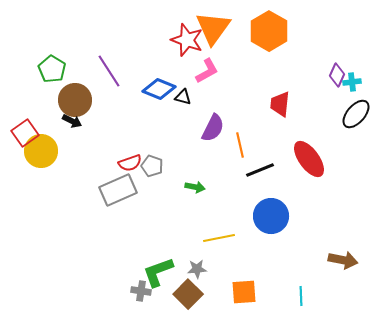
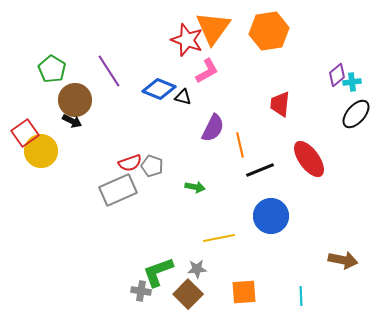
orange hexagon: rotated 21 degrees clockwise
purple diamond: rotated 25 degrees clockwise
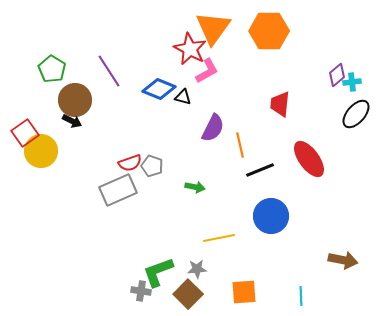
orange hexagon: rotated 9 degrees clockwise
red star: moved 3 px right, 9 px down; rotated 8 degrees clockwise
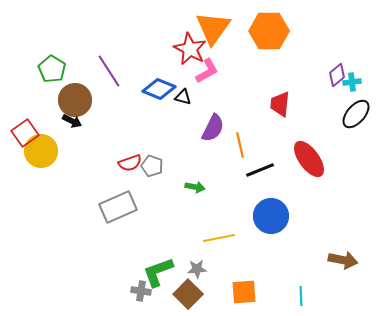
gray rectangle: moved 17 px down
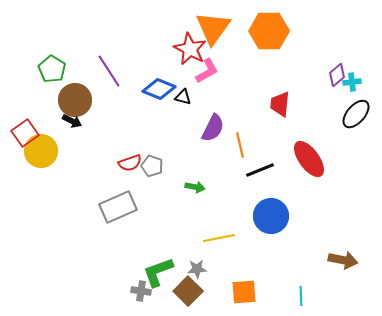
brown square: moved 3 px up
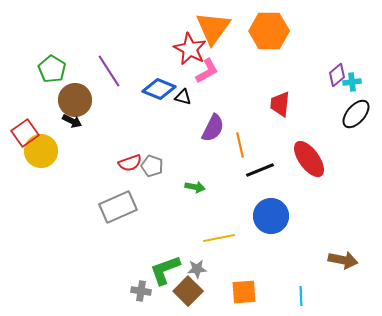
green L-shape: moved 7 px right, 2 px up
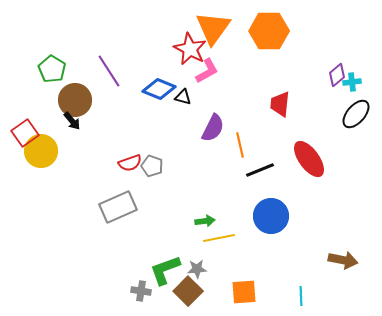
black arrow: rotated 24 degrees clockwise
green arrow: moved 10 px right, 34 px down; rotated 18 degrees counterclockwise
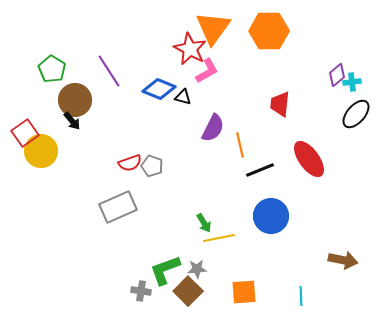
green arrow: moved 1 px left, 2 px down; rotated 66 degrees clockwise
